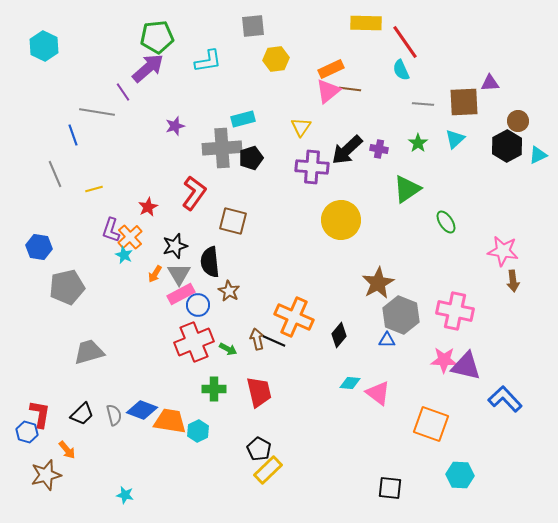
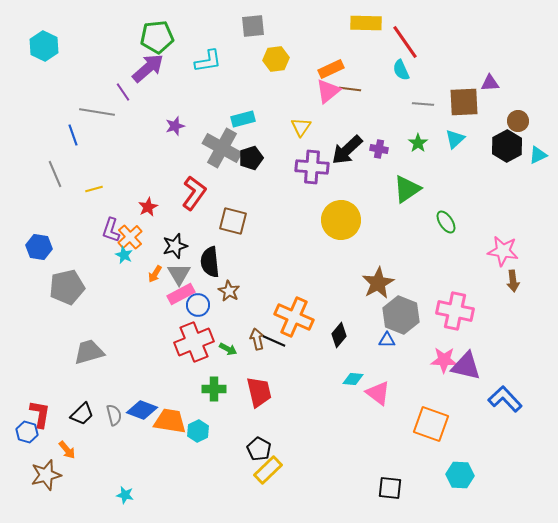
gray cross at (222, 148): rotated 33 degrees clockwise
cyan diamond at (350, 383): moved 3 px right, 4 px up
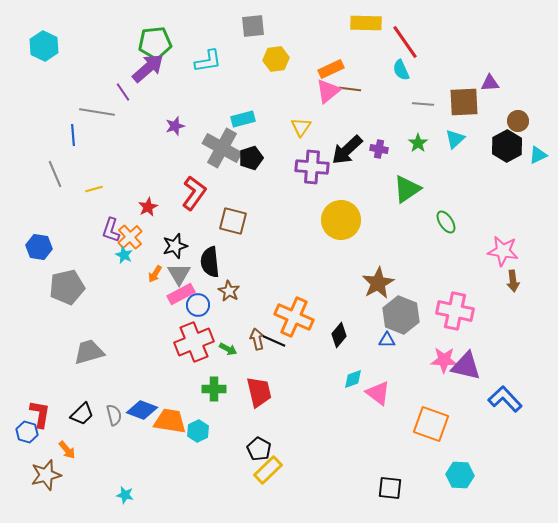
green pentagon at (157, 37): moved 2 px left, 6 px down
blue line at (73, 135): rotated 15 degrees clockwise
cyan diamond at (353, 379): rotated 25 degrees counterclockwise
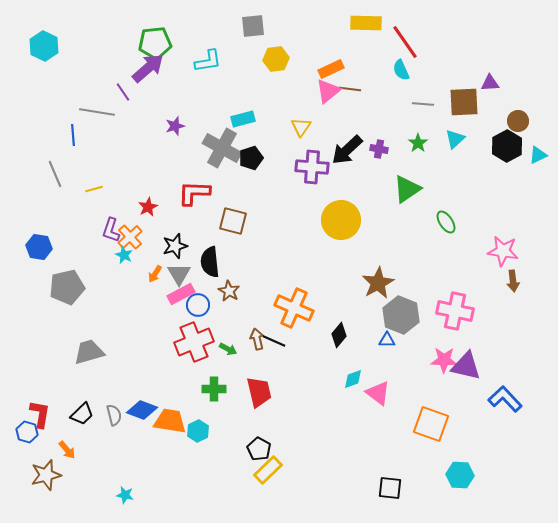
red L-shape at (194, 193): rotated 124 degrees counterclockwise
orange cross at (294, 317): moved 9 px up
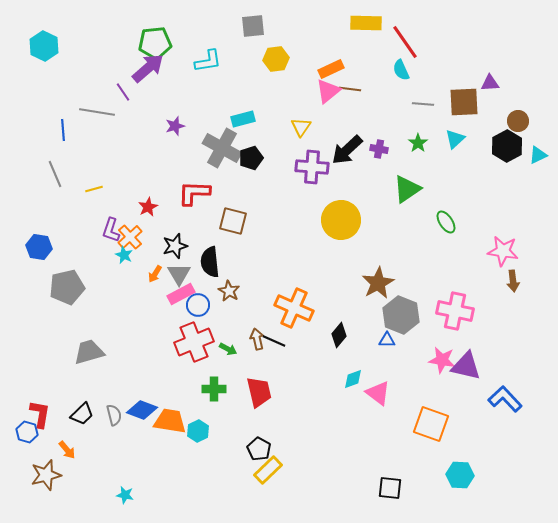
blue line at (73, 135): moved 10 px left, 5 px up
pink star at (444, 360): moved 2 px left; rotated 8 degrees clockwise
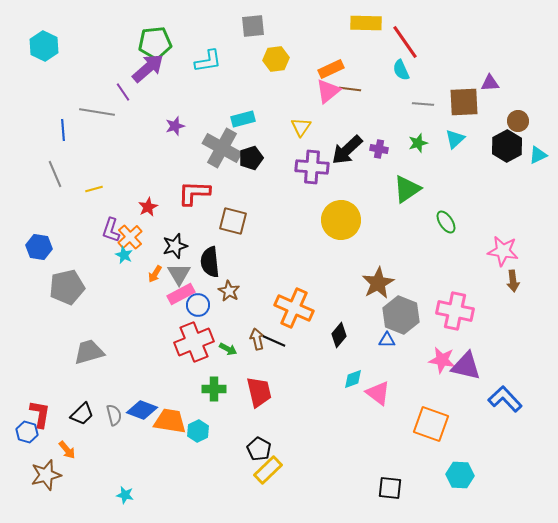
green star at (418, 143): rotated 18 degrees clockwise
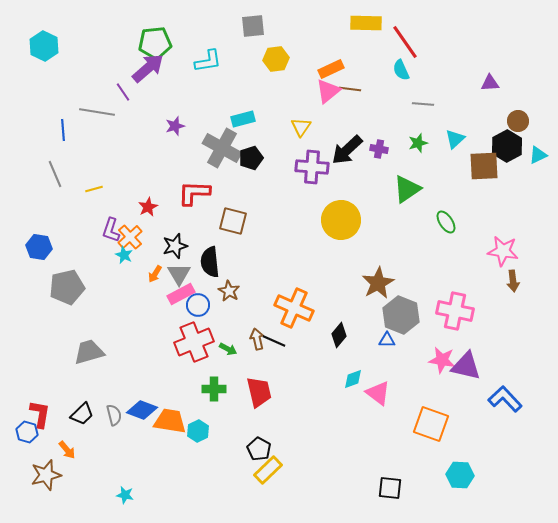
brown square at (464, 102): moved 20 px right, 64 px down
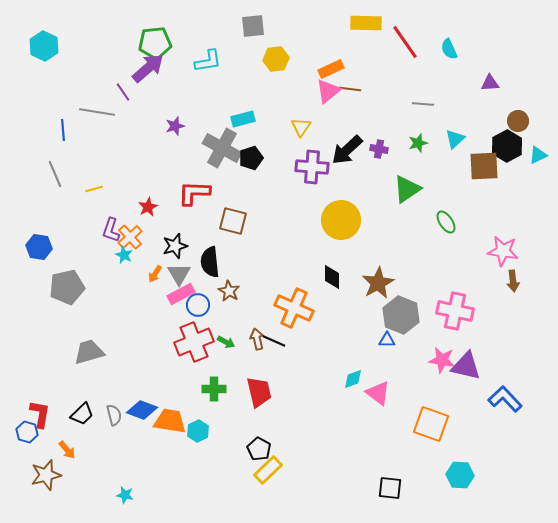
cyan semicircle at (401, 70): moved 48 px right, 21 px up
black diamond at (339, 335): moved 7 px left, 58 px up; rotated 40 degrees counterclockwise
green arrow at (228, 349): moved 2 px left, 7 px up
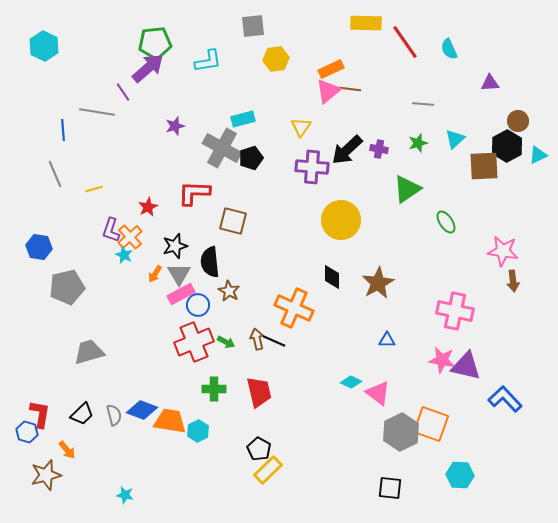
gray hexagon at (401, 315): moved 117 px down; rotated 12 degrees clockwise
cyan diamond at (353, 379): moved 2 px left, 3 px down; rotated 45 degrees clockwise
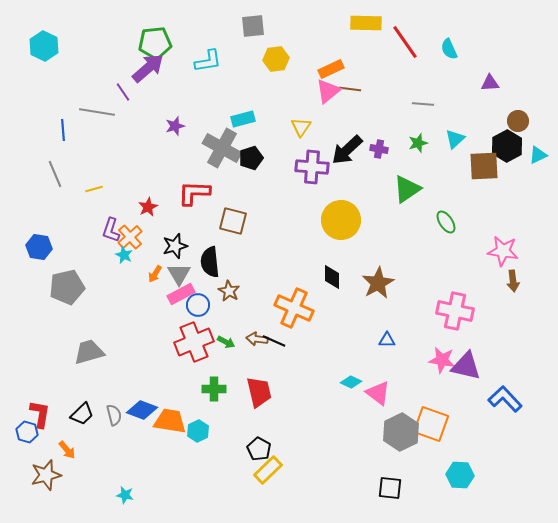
brown arrow at (257, 339): rotated 70 degrees counterclockwise
